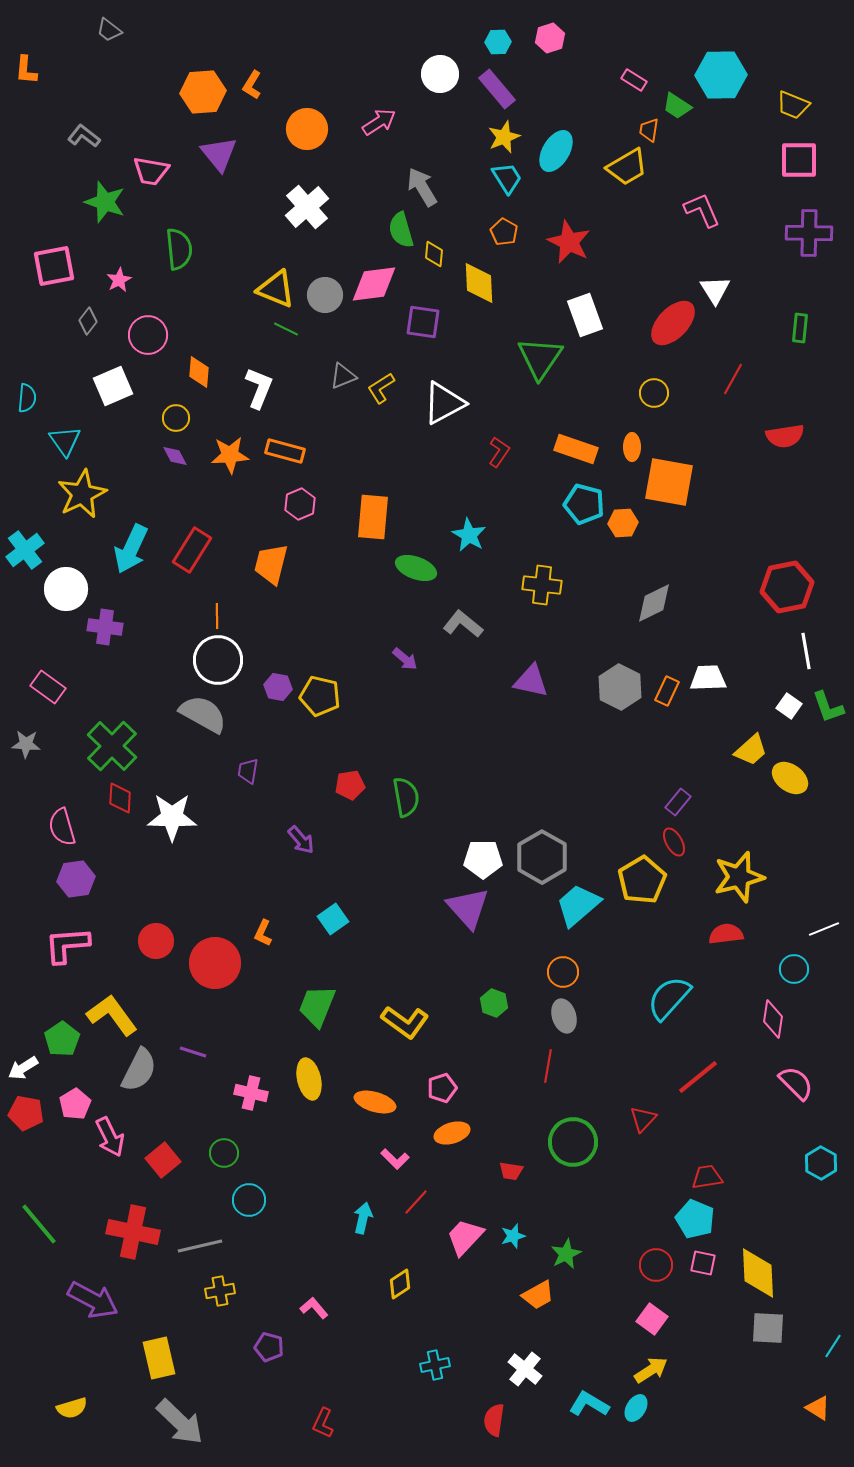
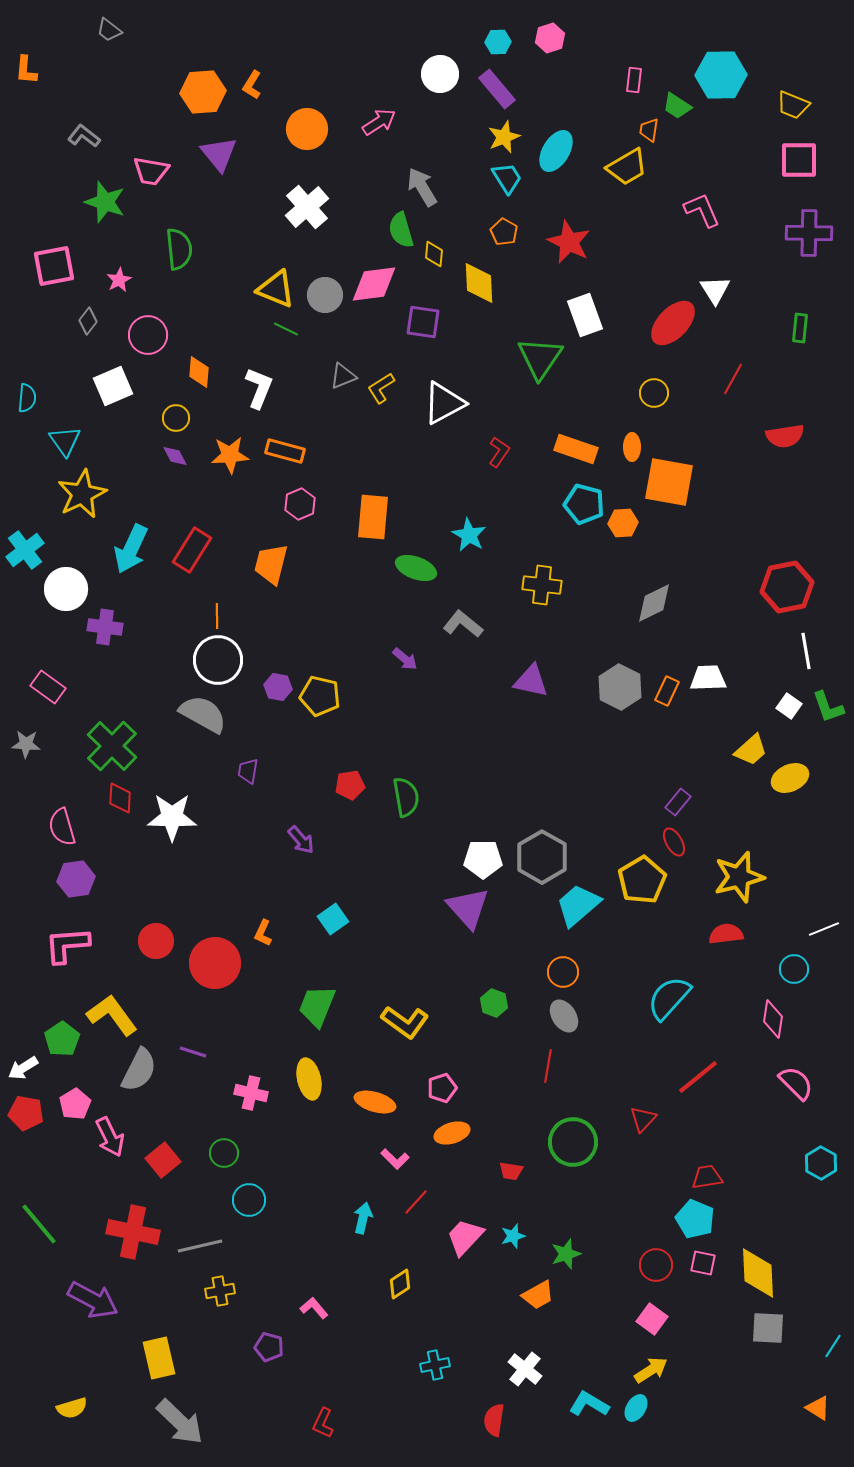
pink rectangle at (634, 80): rotated 65 degrees clockwise
yellow ellipse at (790, 778): rotated 60 degrees counterclockwise
gray ellipse at (564, 1016): rotated 16 degrees counterclockwise
green star at (566, 1254): rotated 8 degrees clockwise
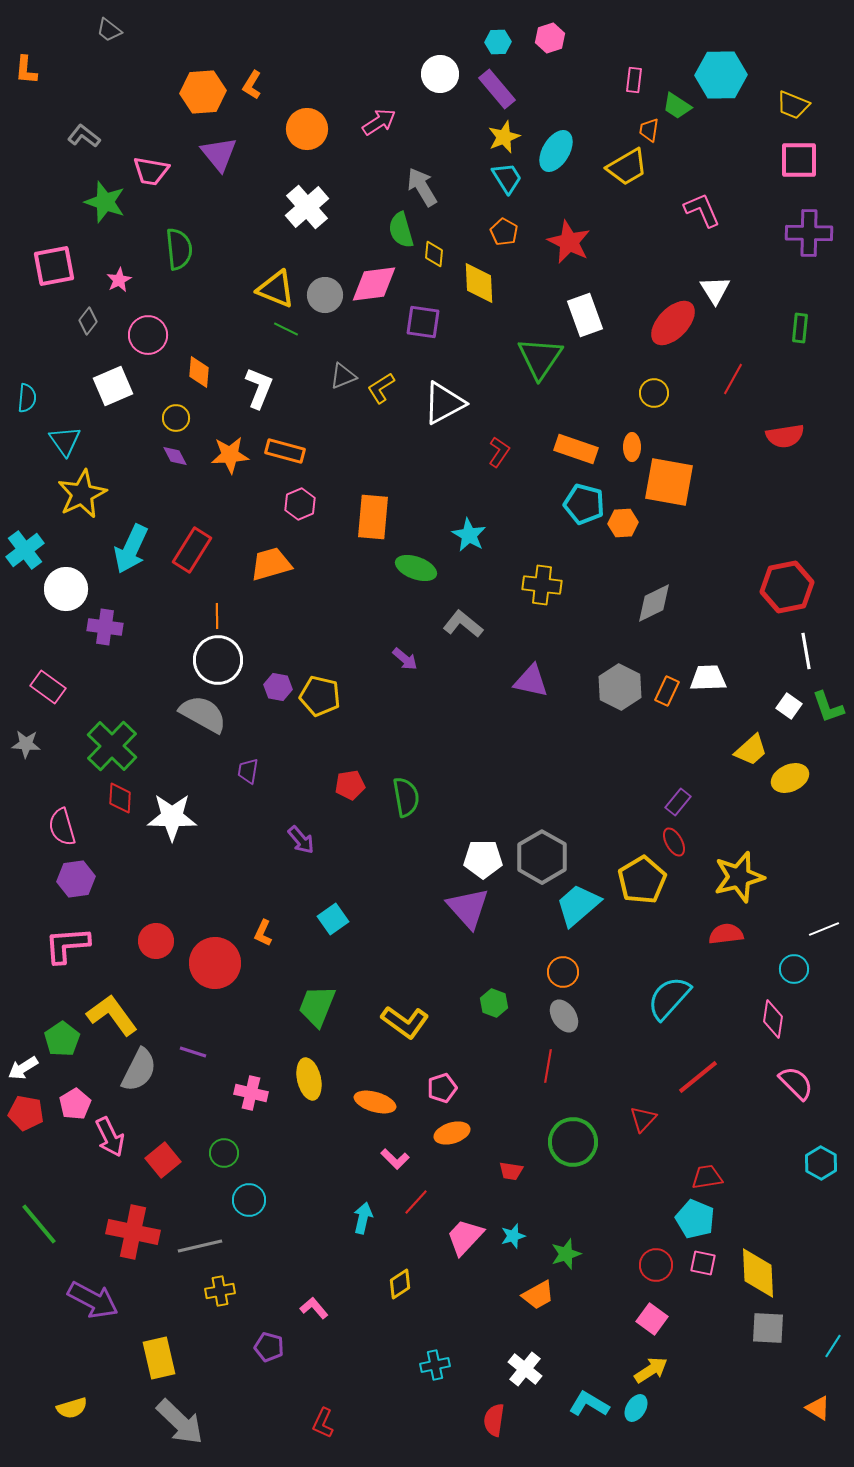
orange trapezoid at (271, 564): rotated 60 degrees clockwise
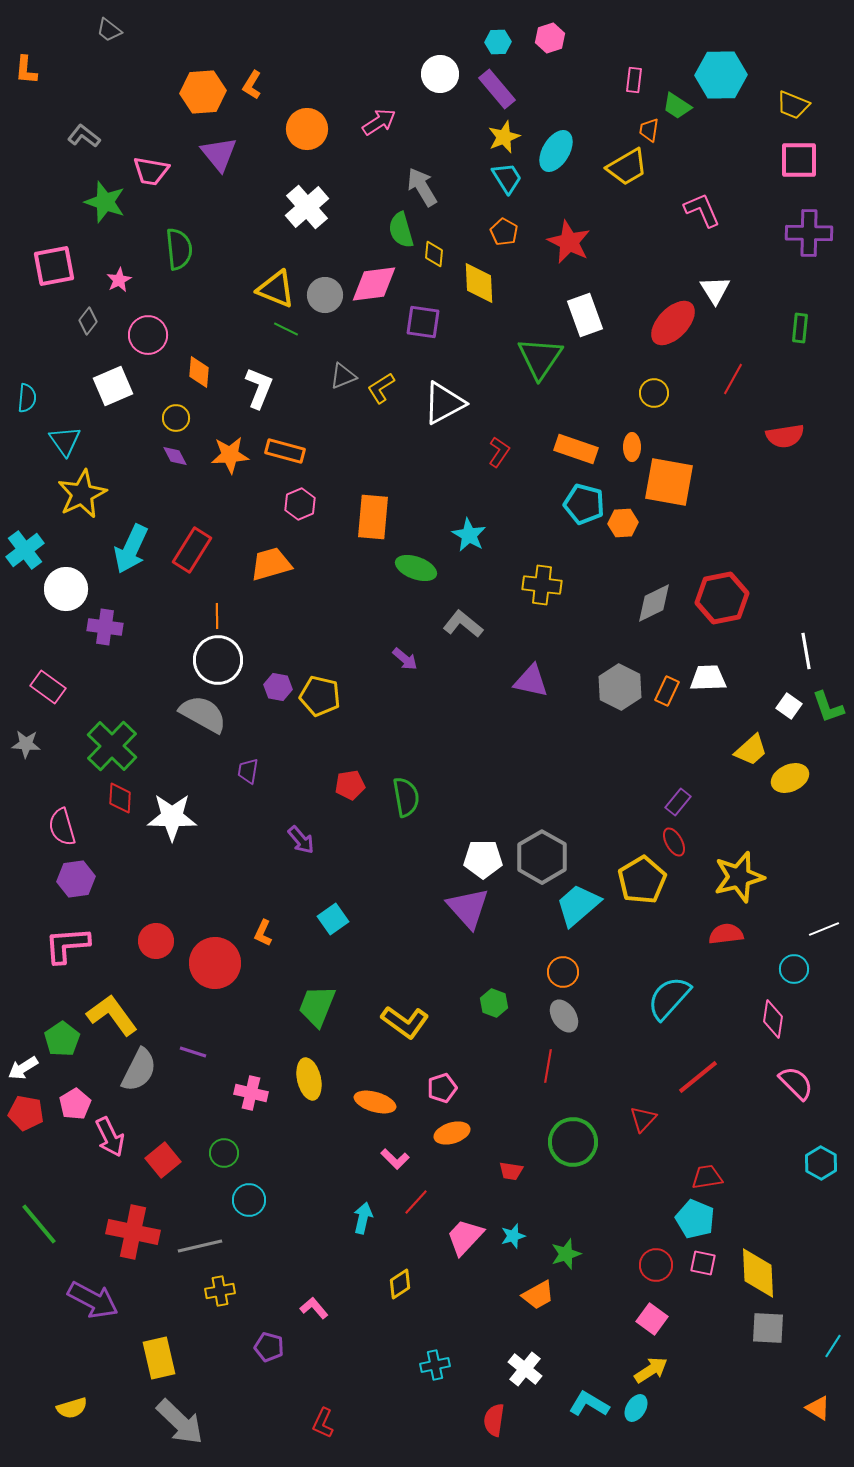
red hexagon at (787, 587): moved 65 px left, 11 px down
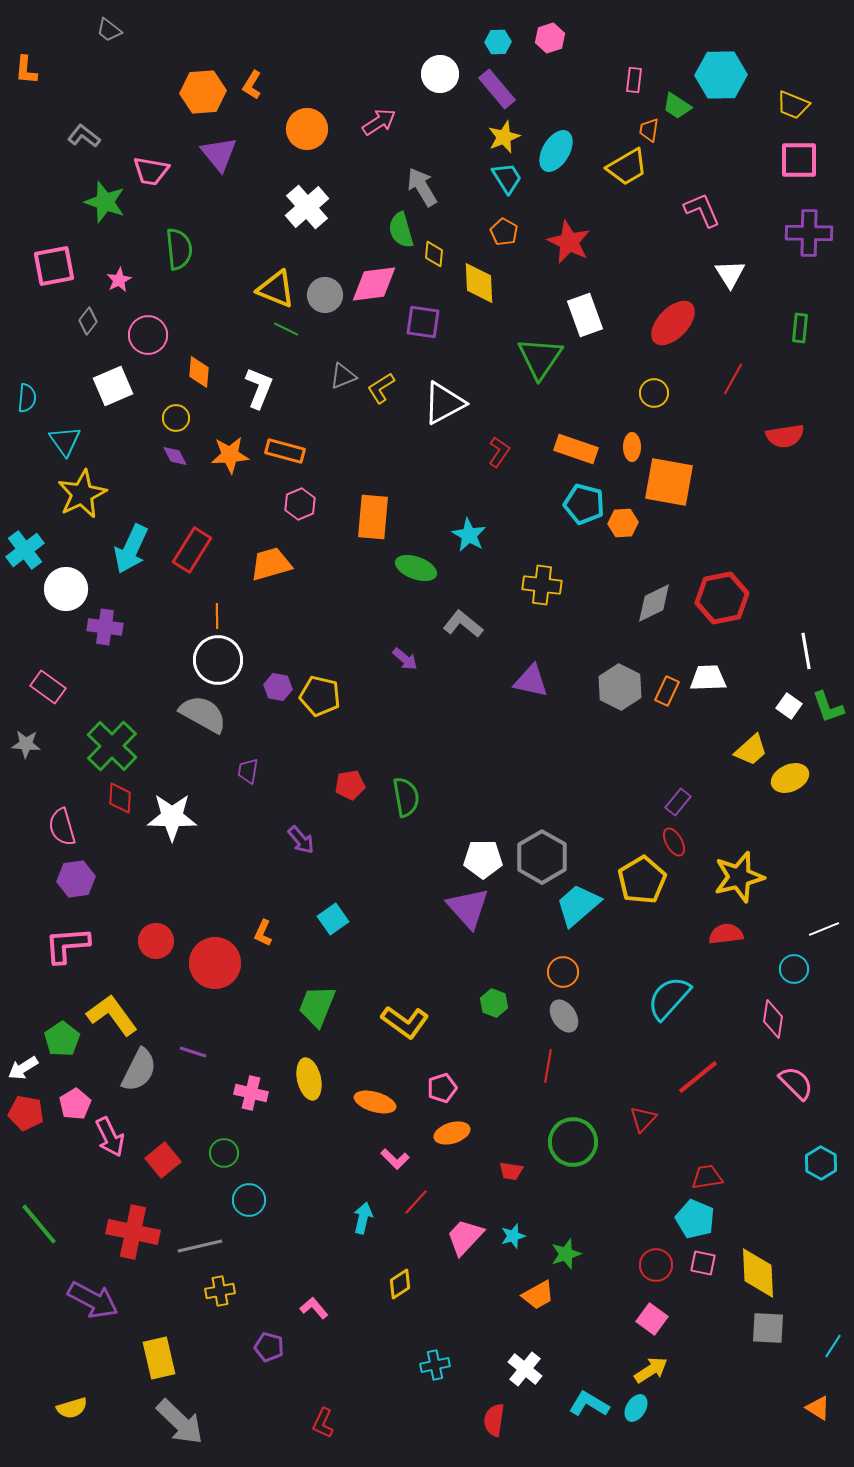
white triangle at (715, 290): moved 15 px right, 16 px up
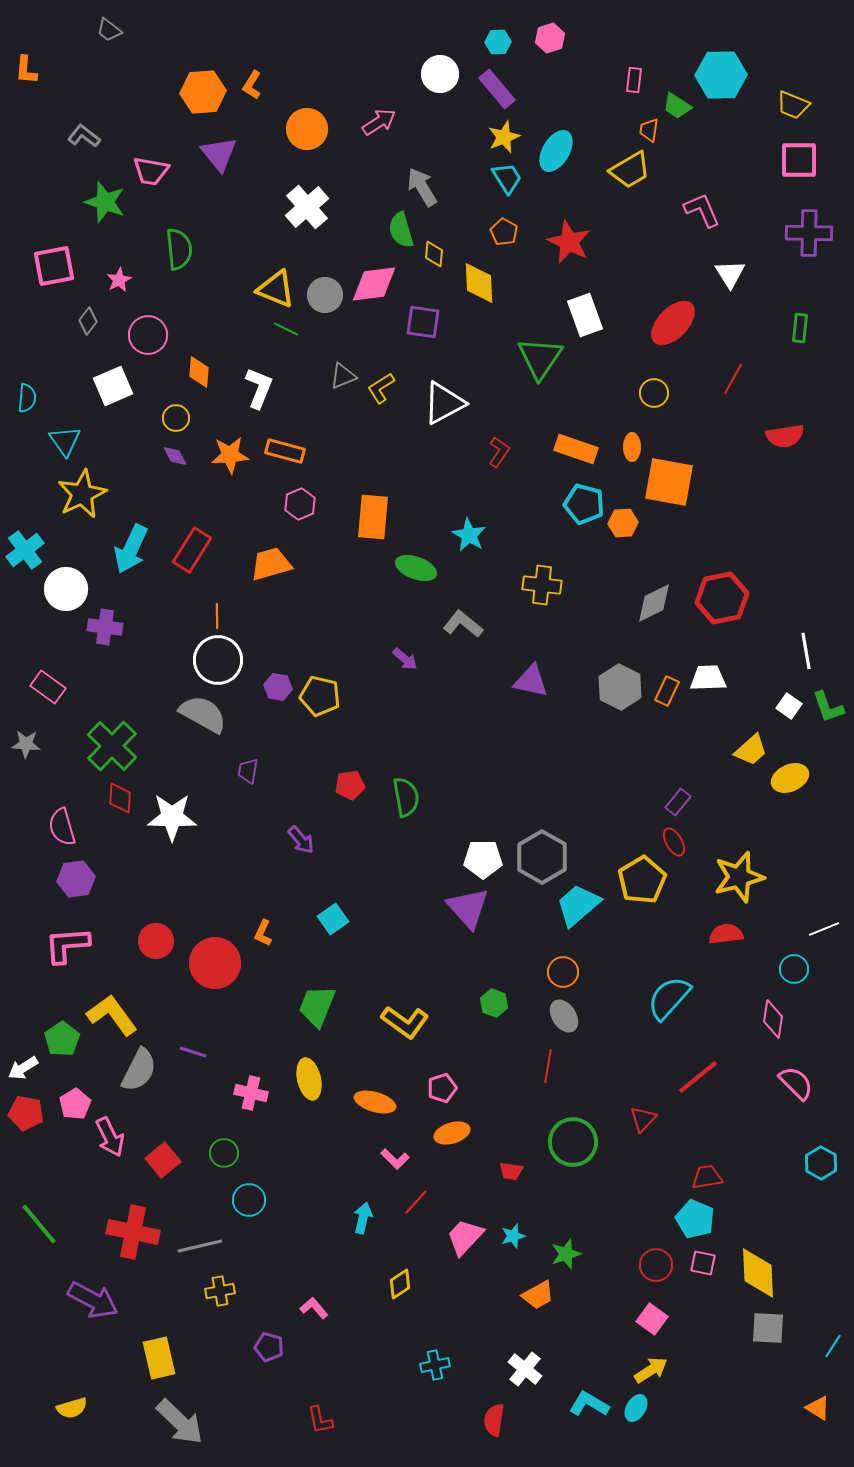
yellow trapezoid at (627, 167): moved 3 px right, 3 px down
red L-shape at (323, 1423): moved 3 px left, 3 px up; rotated 36 degrees counterclockwise
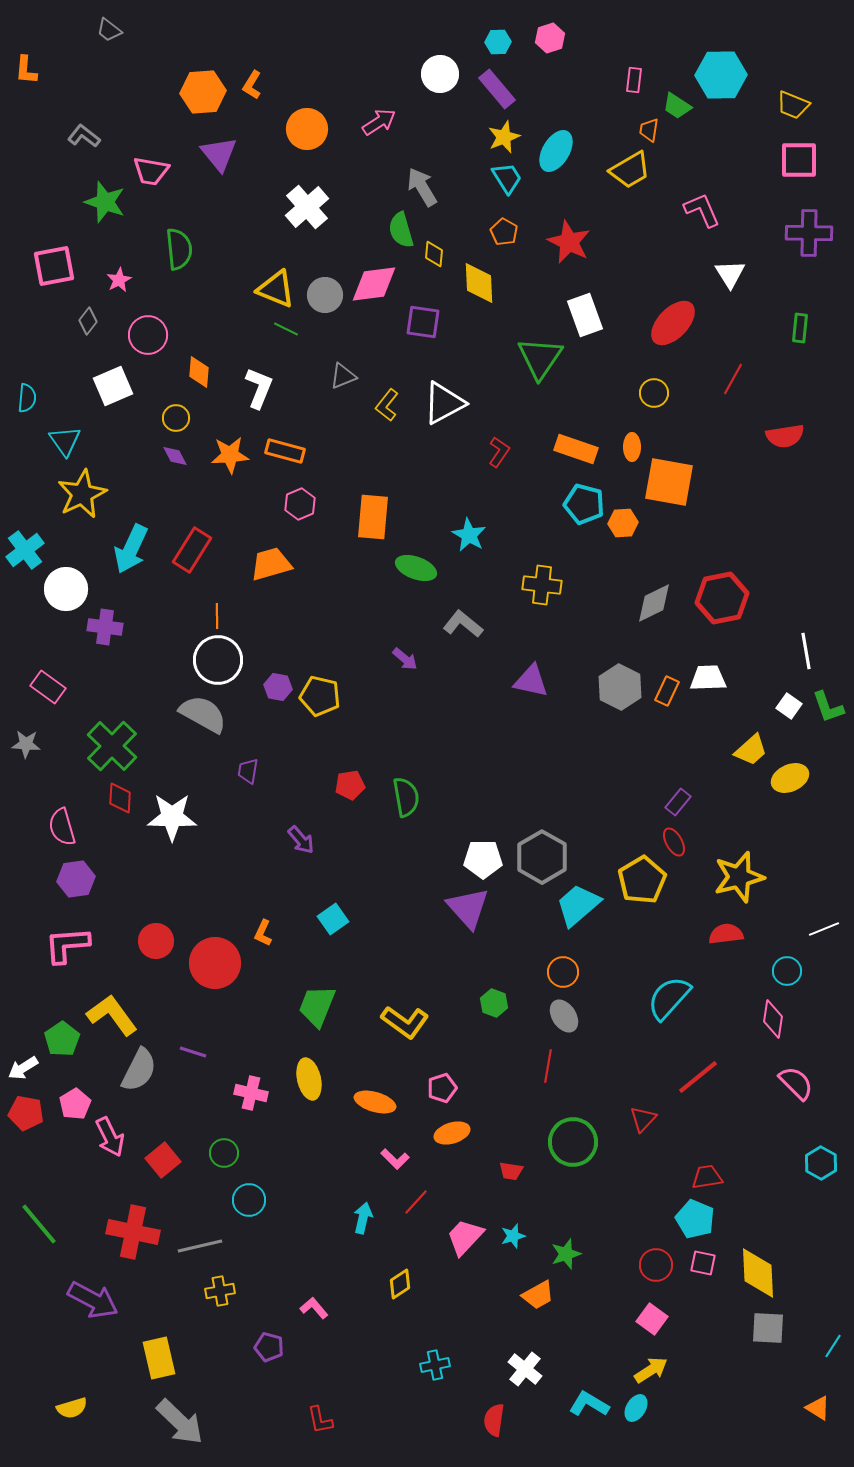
yellow L-shape at (381, 388): moved 6 px right, 17 px down; rotated 20 degrees counterclockwise
cyan circle at (794, 969): moved 7 px left, 2 px down
